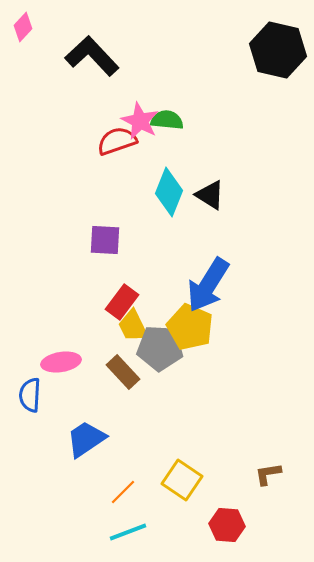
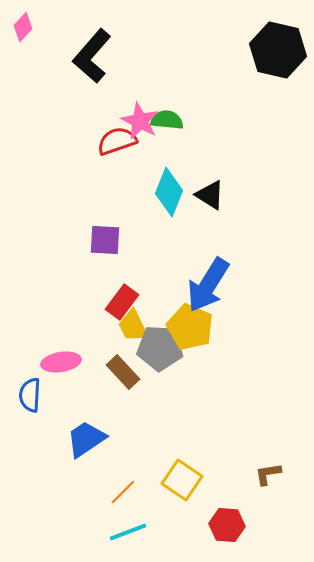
black L-shape: rotated 96 degrees counterclockwise
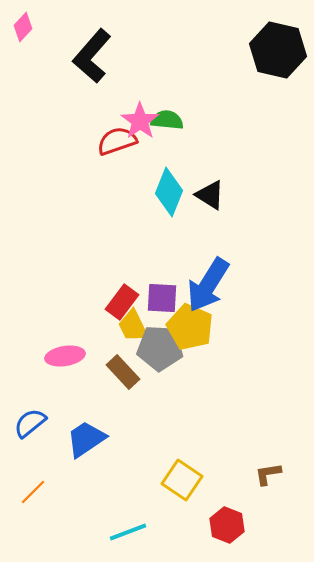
pink star: rotated 9 degrees clockwise
purple square: moved 57 px right, 58 px down
pink ellipse: moved 4 px right, 6 px up
blue semicircle: moved 28 px down; rotated 48 degrees clockwise
orange line: moved 90 px left
red hexagon: rotated 16 degrees clockwise
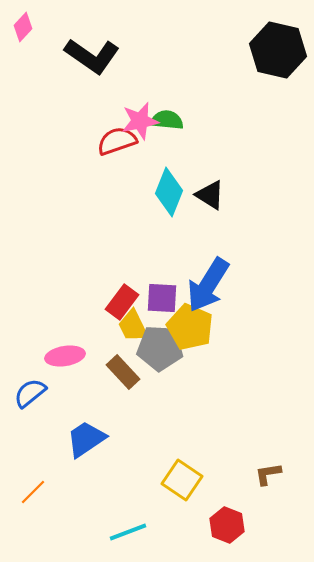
black L-shape: rotated 96 degrees counterclockwise
pink star: rotated 24 degrees clockwise
blue semicircle: moved 30 px up
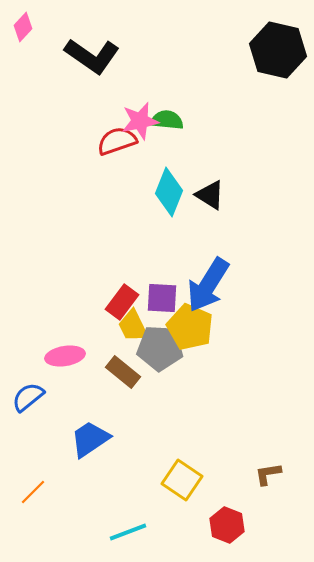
brown rectangle: rotated 8 degrees counterclockwise
blue semicircle: moved 2 px left, 4 px down
blue trapezoid: moved 4 px right
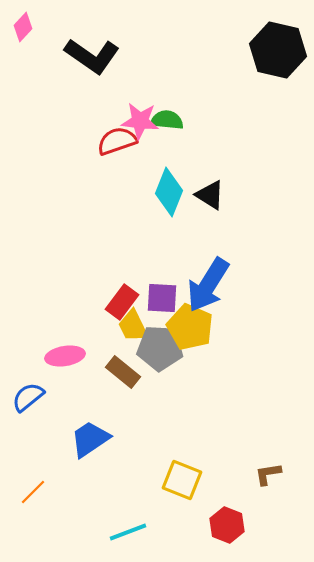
pink star: rotated 18 degrees clockwise
yellow square: rotated 12 degrees counterclockwise
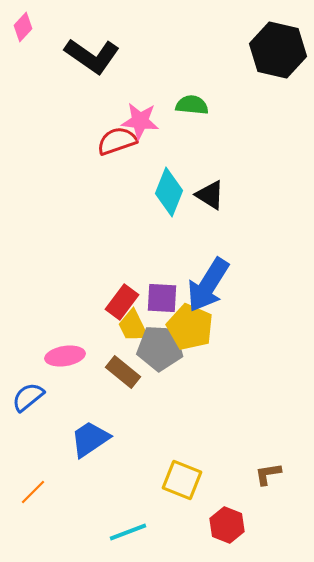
green semicircle: moved 25 px right, 15 px up
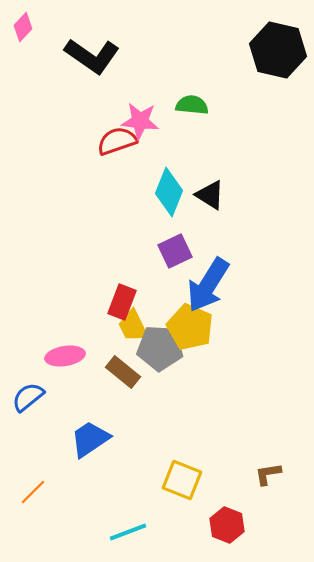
purple square: moved 13 px right, 47 px up; rotated 28 degrees counterclockwise
red rectangle: rotated 16 degrees counterclockwise
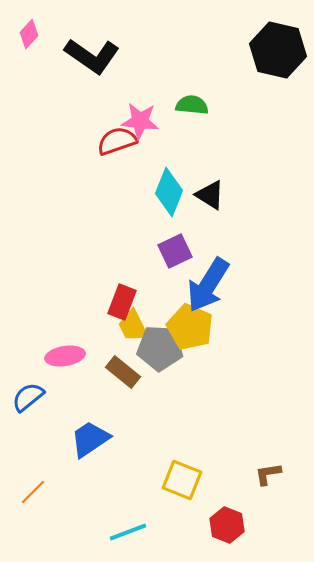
pink diamond: moved 6 px right, 7 px down
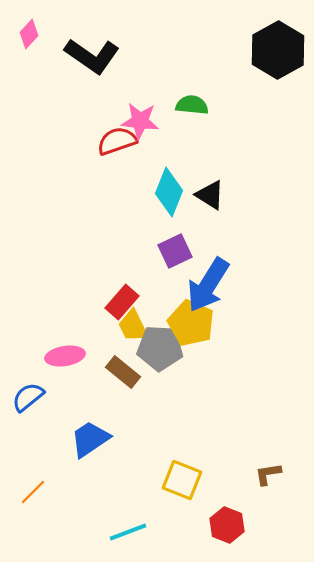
black hexagon: rotated 18 degrees clockwise
red rectangle: rotated 20 degrees clockwise
yellow pentagon: moved 1 px right, 4 px up
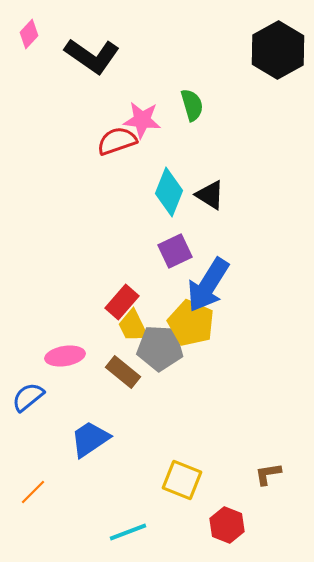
green semicircle: rotated 68 degrees clockwise
pink star: moved 2 px right, 1 px up
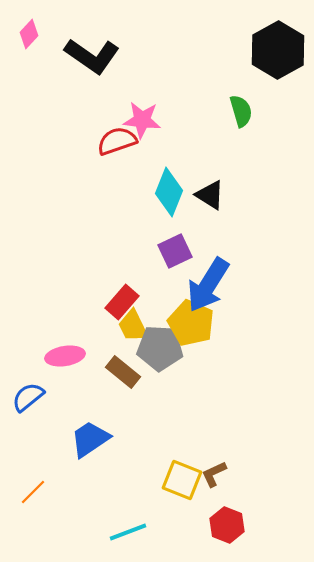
green semicircle: moved 49 px right, 6 px down
brown L-shape: moved 54 px left; rotated 16 degrees counterclockwise
